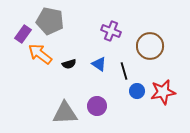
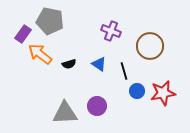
red star: moved 1 px down
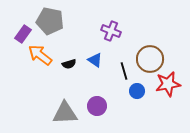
brown circle: moved 13 px down
orange arrow: moved 1 px down
blue triangle: moved 4 px left, 4 px up
red star: moved 5 px right, 9 px up
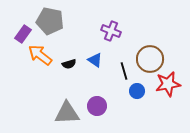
gray triangle: moved 2 px right
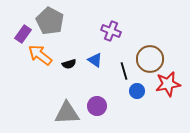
gray pentagon: rotated 16 degrees clockwise
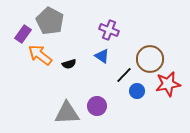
purple cross: moved 2 px left, 1 px up
blue triangle: moved 7 px right, 4 px up
black line: moved 4 px down; rotated 60 degrees clockwise
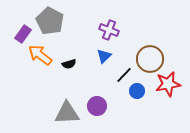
blue triangle: moved 2 px right; rotated 42 degrees clockwise
